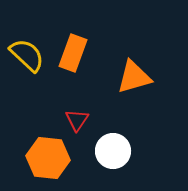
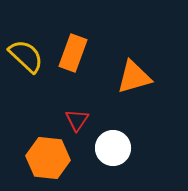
yellow semicircle: moved 1 px left, 1 px down
white circle: moved 3 px up
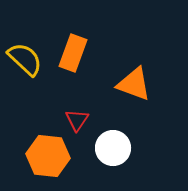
yellow semicircle: moved 1 px left, 3 px down
orange triangle: moved 7 px down; rotated 36 degrees clockwise
orange hexagon: moved 2 px up
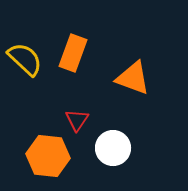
orange triangle: moved 1 px left, 6 px up
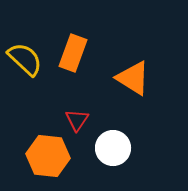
orange triangle: rotated 12 degrees clockwise
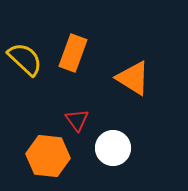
red triangle: rotated 10 degrees counterclockwise
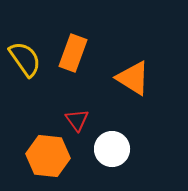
yellow semicircle: rotated 12 degrees clockwise
white circle: moved 1 px left, 1 px down
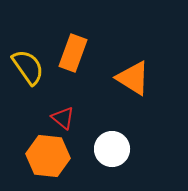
yellow semicircle: moved 3 px right, 8 px down
red triangle: moved 14 px left, 2 px up; rotated 15 degrees counterclockwise
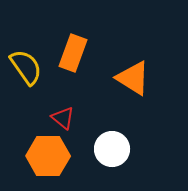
yellow semicircle: moved 2 px left
orange hexagon: rotated 6 degrees counterclockwise
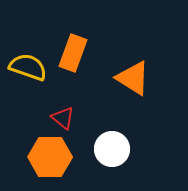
yellow semicircle: moved 2 px right; rotated 36 degrees counterclockwise
orange hexagon: moved 2 px right, 1 px down
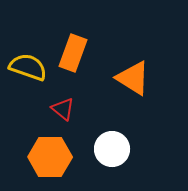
red triangle: moved 9 px up
